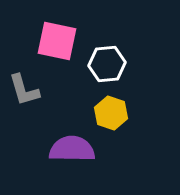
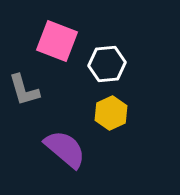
pink square: rotated 9 degrees clockwise
yellow hexagon: rotated 16 degrees clockwise
purple semicircle: moved 7 px left; rotated 39 degrees clockwise
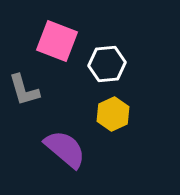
yellow hexagon: moved 2 px right, 1 px down
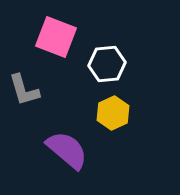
pink square: moved 1 px left, 4 px up
yellow hexagon: moved 1 px up
purple semicircle: moved 2 px right, 1 px down
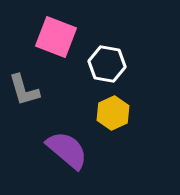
white hexagon: rotated 15 degrees clockwise
